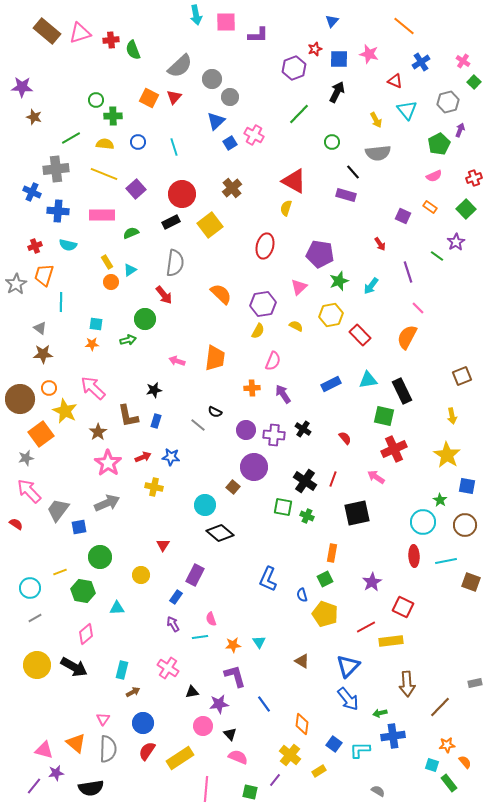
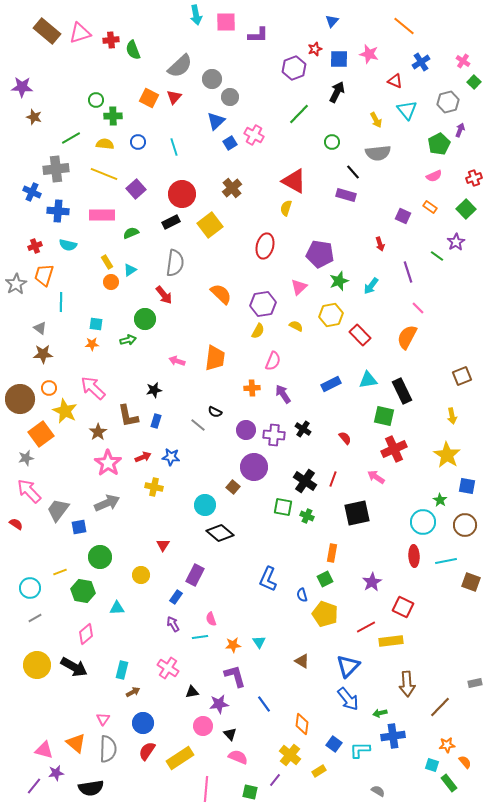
red arrow at (380, 244): rotated 16 degrees clockwise
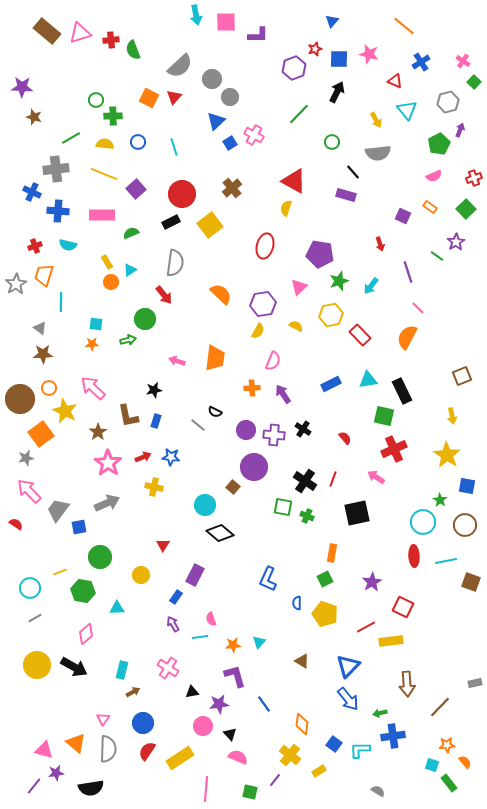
blue semicircle at (302, 595): moved 5 px left, 8 px down; rotated 16 degrees clockwise
cyan triangle at (259, 642): rotated 16 degrees clockwise
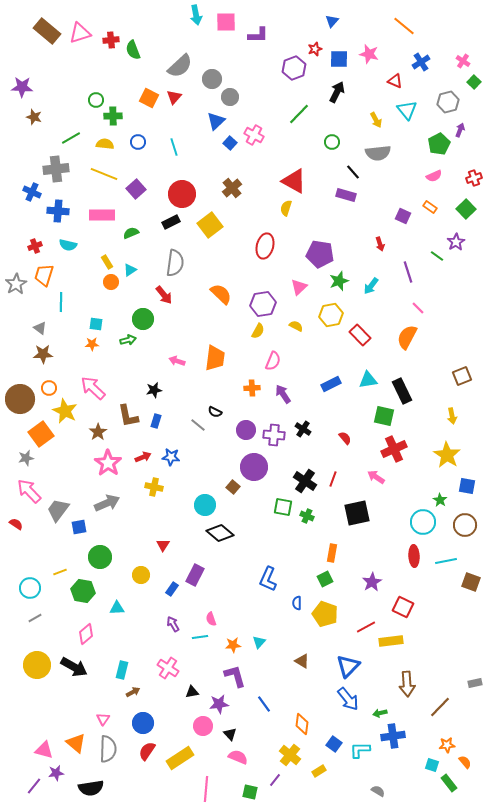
blue square at (230, 143): rotated 16 degrees counterclockwise
green circle at (145, 319): moved 2 px left
blue rectangle at (176, 597): moved 4 px left, 8 px up
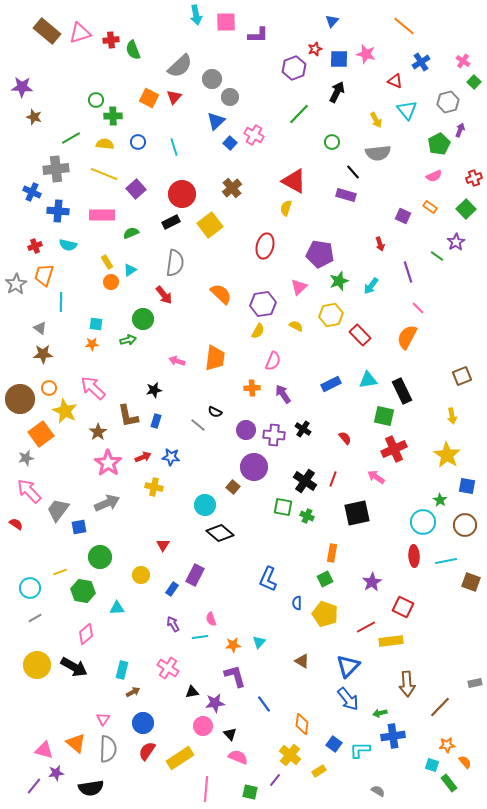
pink star at (369, 54): moved 3 px left
purple star at (219, 704): moved 4 px left, 1 px up
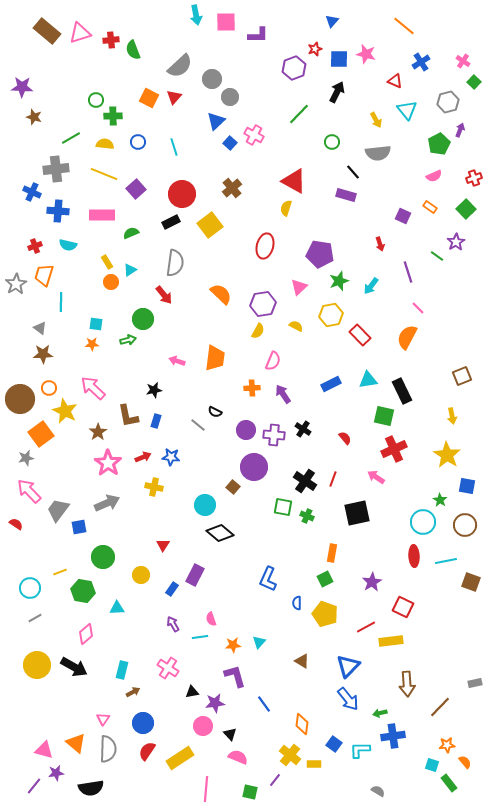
green circle at (100, 557): moved 3 px right
yellow rectangle at (319, 771): moved 5 px left, 7 px up; rotated 32 degrees clockwise
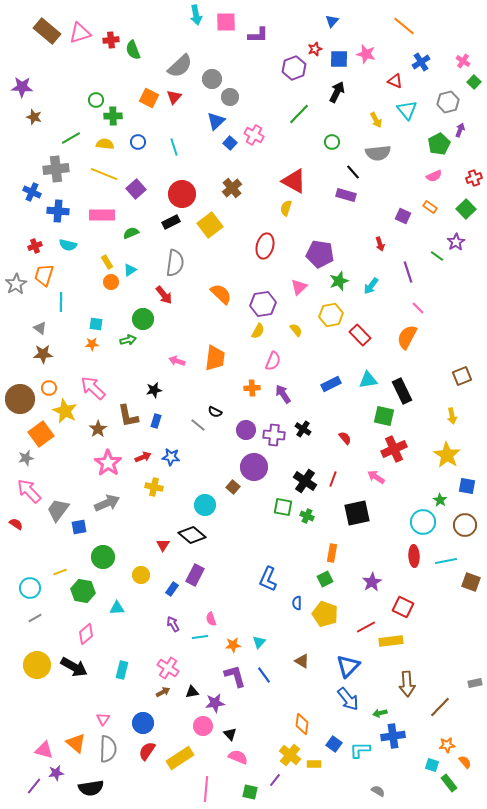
yellow semicircle at (296, 326): moved 4 px down; rotated 24 degrees clockwise
brown star at (98, 432): moved 3 px up
black diamond at (220, 533): moved 28 px left, 2 px down
brown arrow at (133, 692): moved 30 px right
blue line at (264, 704): moved 29 px up
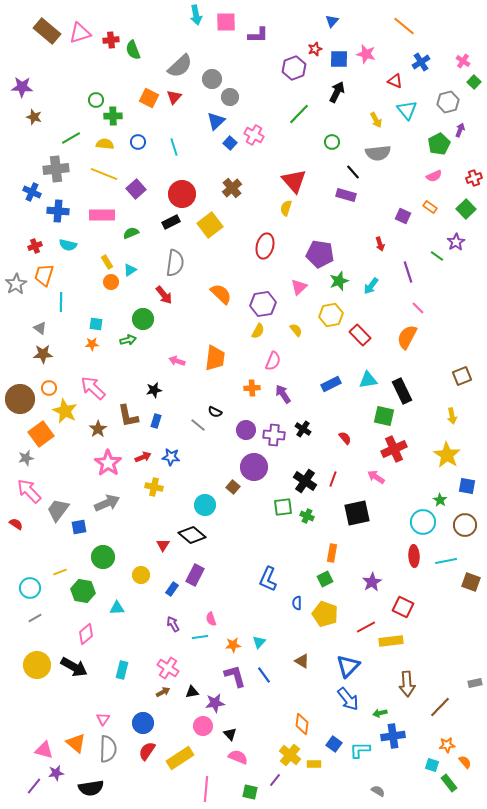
red triangle at (294, 181): rotated 20 degrees clockwise
green square at (283, 507): rotated 18 degrees counterclockwise
